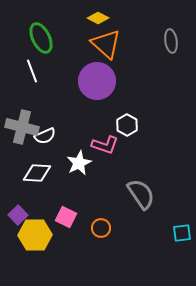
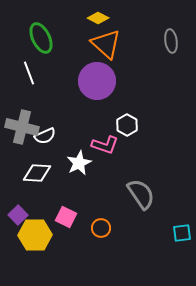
white line: moved 3 px left, 2 px down
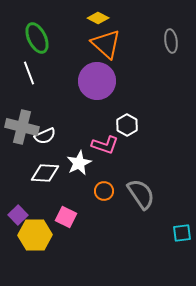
green ellipse: moved 4 px left
white diamond: moved 8 px right
orange circle: moved 3 px right, 37 px up
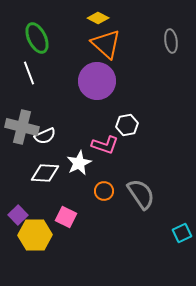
white hexagon: rotated 20 degrees clockwise
cyan square: rotated 18 degrees counterclockwise
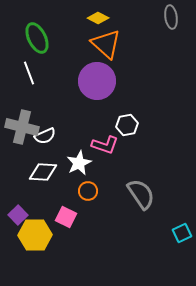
gray ellipse: moved 24 px up
white diamond: moved 2 px left, 1 px up
orange circle: moved 16 px left
